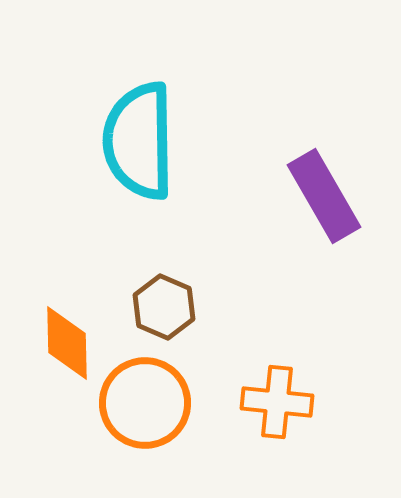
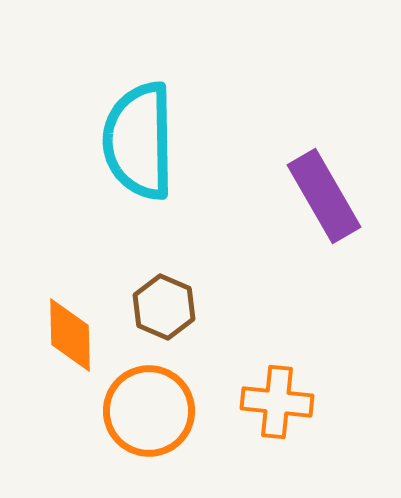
orange diamond: moved 3 px right, 8 px up
orange circle: moved 4 px right, 8 px down
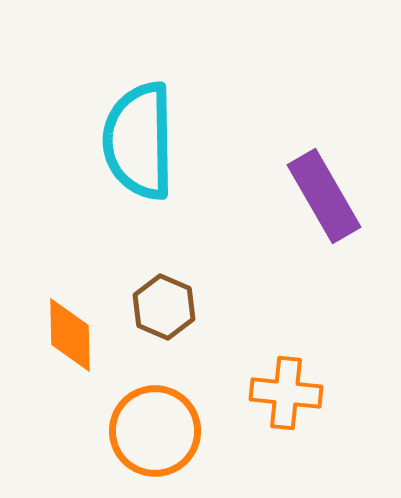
orange cross: moved 9 px right, 9 px up
orange circle: moved 6 px right, 20 px down
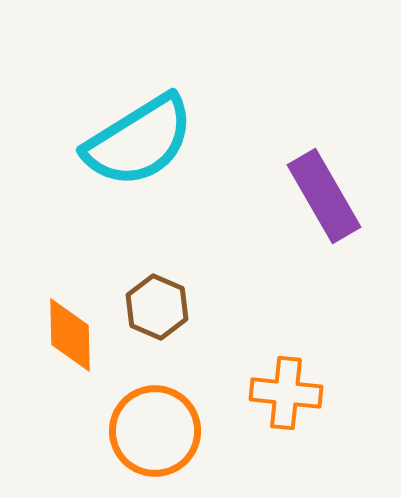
cyan semicircle: rotated 121 degrees counterclockwise
brown hexagon: moved 7 px left
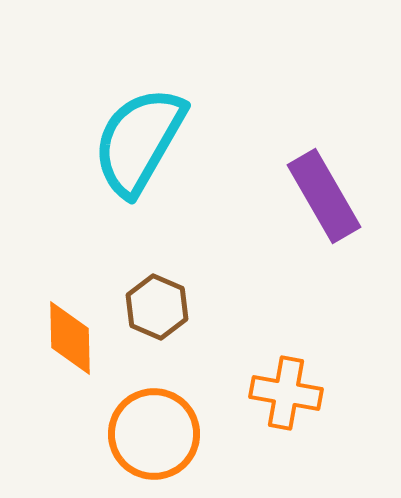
cyan semicircle: rotated 152 degrees clockwise
orange diamond: moved 3 px down
orange cross: rotated 4 degrees clockwise
orange circle: moved 1 px left, 3 px down
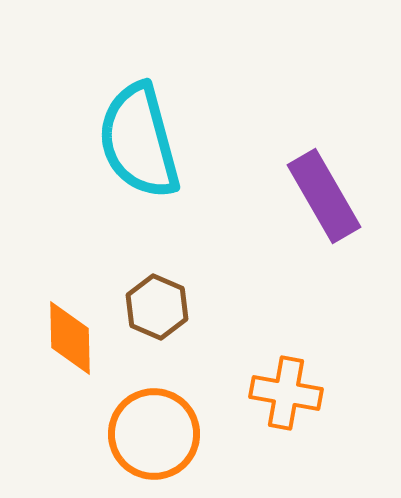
cyan semicircle: rotated 45 degrees counterclockwise
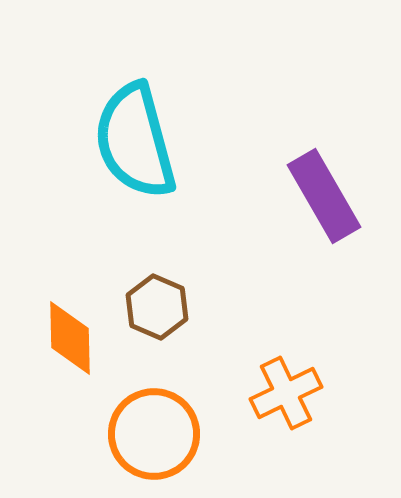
cyan semicircle: moved 4 px left
orange cross: rotated 36 degrees counterclockwise
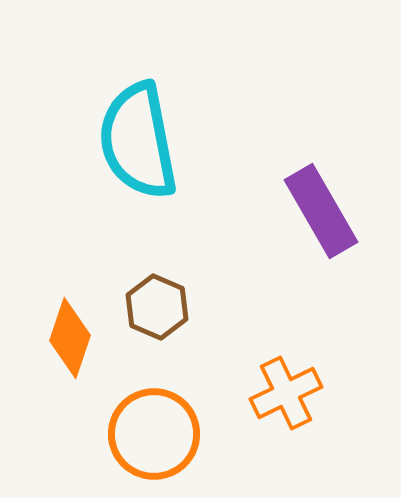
cyan semicircle: moved 3 px right; rotated 4 degrees clockwise
purple rectangle: moved 3 px left, 15 px down
orange diamond: rotated 20 degrees clockwise
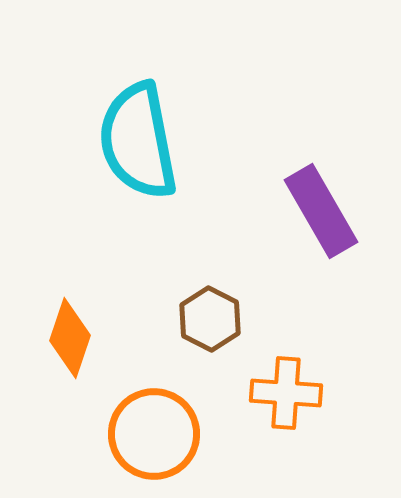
brown hexagon: moved 53 px right, 12 px down; rotated 4 degrees clockwise
orange cross: rotated 30 degrees clockwise
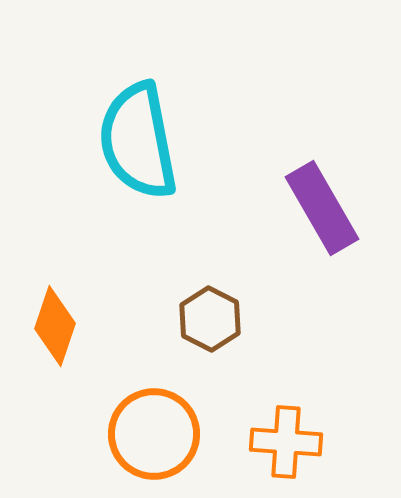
purple rectangle: moved 1 px right, 3 px up
orange diamond: moved 15 px left, 12 px up
orange cross: moved 49 px down
